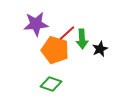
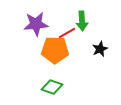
red line: rotated 12 degrees clockwise
green arrow: moved 18 px up
orange pentagon: rotated 16 degrees counterclockwise
green diamond: moved 1 px right, 3 px down
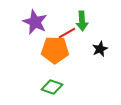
purple star: moved 1 px left, 2 px up; rotated 30 degrees clockwise
